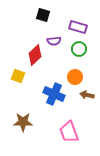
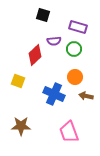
green circle: moved 5 px left
yellow square: moved 5 px down
brown arrow: moved 1 px left, 1 px down
brown star: moved 2 px left, 4 px down
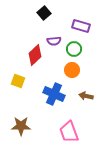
black square: moved 1 px right, 2 px up; rotated 32 degrees clockwise
purple rectangle: moved 3 px right, 1 px up
orange circle: moved 3 px left, 7 px up
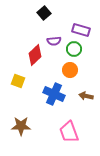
purple rectangle: moved 4 px down
orange circle: moved 2 px left
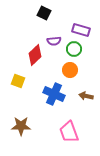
black square: rotated 24 degrees counterclockwise
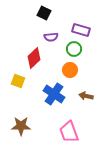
purple semicircle: moved 3 px left, 4 px up
red diamond: moved 1 px left, 3 px down
blue cross: rotated 10 degrees clockwise
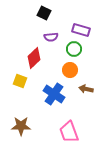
yellow square: moved 2 px right
brown arrow: moved 7 px up
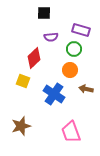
black square: rotated 24 degrees counterclockwise
yellow square: moved 3 px right
brown star: rotated 18 degrees counterclockwise
pink trapezoid: moved 2 px right
